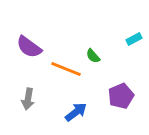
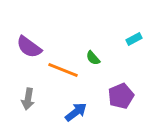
green semicircle: moved 2 px down
orange line: moved 3 px left, 1 px down
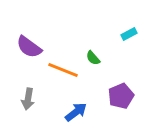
cyan rectangle: moved 5 px left, 5 px up
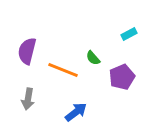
purple semicircle: moved 2 px left, 4 px down; rotated 68 degrees clockwise
purple pentagon: moved 1 px right, 19 px up
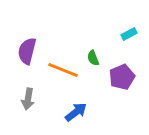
green semicircle: rotated 21 degrees clockwise
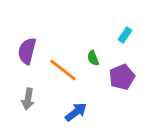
cyan rectangle: moved 4 px left, 1 px down; rotated 28 degrees counterclockwise
orange line: rotated 16 degrees clockwise
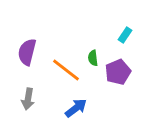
purple semicircle: moved 1 px down
green semicircle: rotated 14 degrees clockwise
orange line: moved 3 px right
purple pentagon: moved 4 px left, 5 px up
blue arrow: moved 4 px up
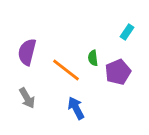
cyan rectangle: moved 2 px right, 3 px up
gray arrow: moved 1 px left, 1 px up; rotated 40 degrees counterclockwise
blue arrow: rotated 80 degrees counterclockwise
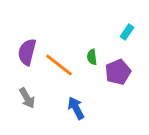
green semicircle: moved 1 px left, 1 px up
orange line: moved 7 px left, 5 px up
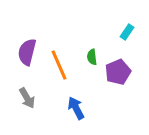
orange line: rotated 28 degrees clockwise
